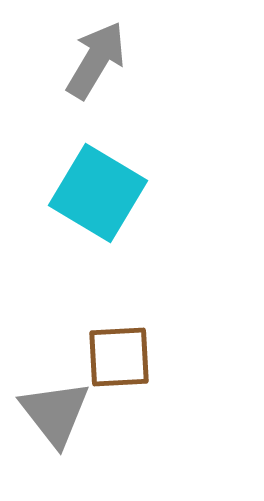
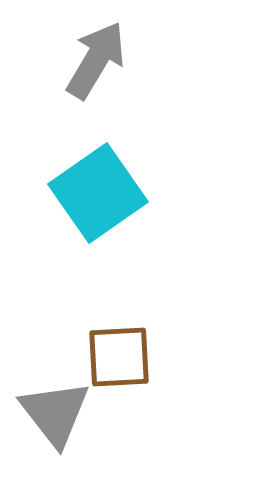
cyan square: rotated 24 degrees clockwise
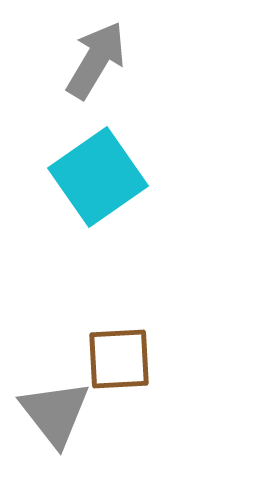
cyan square: moved 16 px up
brown square: moved 2 px down
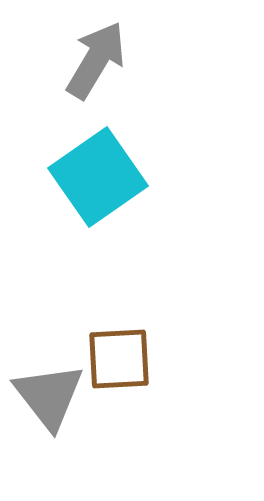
gray triangle: moved 6 px left, 17 px up
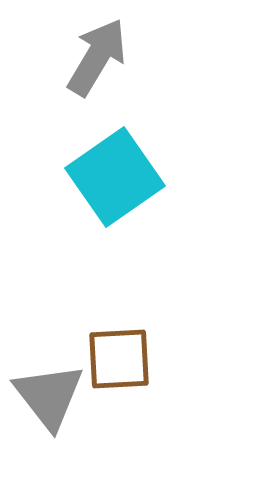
gray arrow: moved 1 px right, 3 px up
cyan square: moved 17 px right
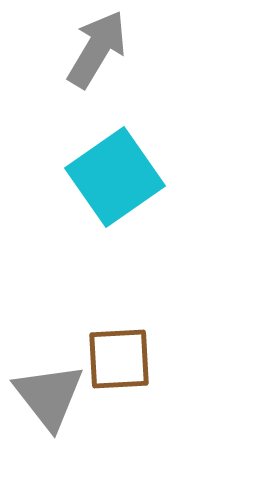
gray arrow: moved 8 px up
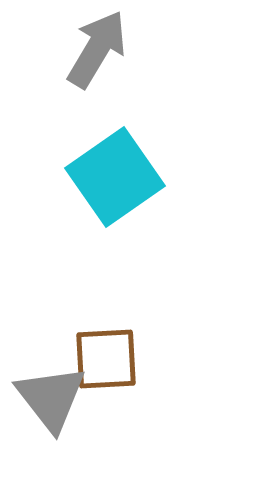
brown square: moved 13 px left
gray triangle: moved 2 px right, 2 px down
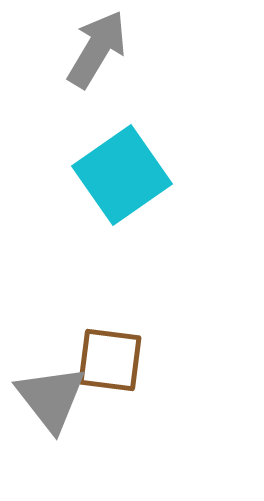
cyan square: moved 7 px right, 2 px up
brown square: moved 4 px right, 1 px down; rotated 10 degrees clockwise
